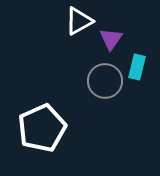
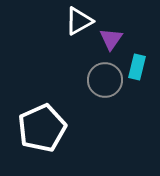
gray circle: moved 1 px up
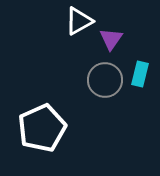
cyan rectangle: moved 3 px right, 7 px down
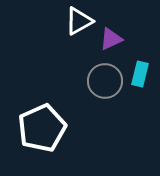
purple triangle: rotated 30 degrees clockwise
gray circle: moved 1 px down
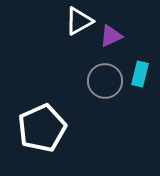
purple triangle: moved 3 px up
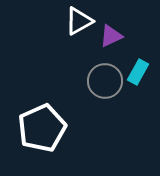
cyan rectangle: moved 2 px left, 2 px up; rotated 15 degrees clockwise
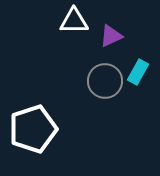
white triangle: moved 5 px left; rotated 28 degrees clockwise
white pentagon: moved 9 px left, 1 px down; rotated 6 degrees clockwise
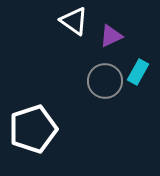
white triangle: rotated 36 degrees clockwise
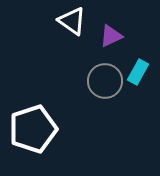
white triangle: moved 2 px left
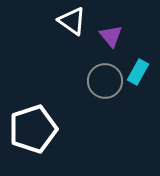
purple triangle: rotated 45 degrees counterclockwise
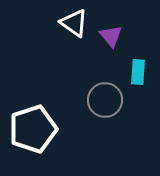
white triangle: moved 2 px right, 2 px down
cyan rectangle: rotated 25 degrees counterclockwise
gray circle: moved 19 px down
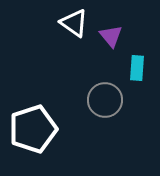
cyan rectangle: moved 1 px left, 4 px up
